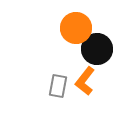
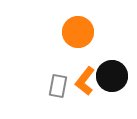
orange circle: moved 2 px right, 4 px down
black circle: moved 15 px right, 27 px down
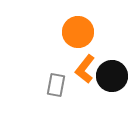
orange L-shape: moved 12 px up
gray rectangle: moved 2 px left, 1 px up
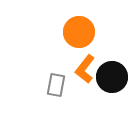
orange circle: moved 1 px right
black circle: moved 1 px down
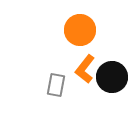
orange circle: moved 1 px right, 2 px up
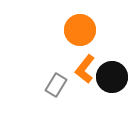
gray rectangle: rotated 20 degrees clockwise
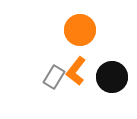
orange L-shape: moved 9 px left, 2 px down
gray rectangle: moved 2 px left, 8 px up
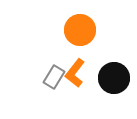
orange L-shape: moved 1 px left, 2 px down
black circle: moved 2 px right, 1 px down
